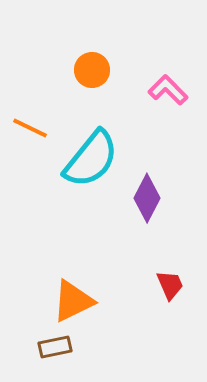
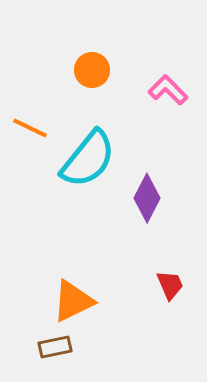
cyan semicircle: moved 3 px left
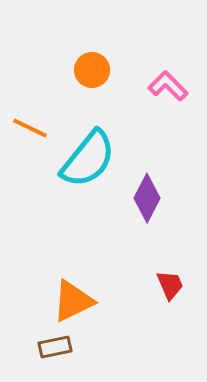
pink L-shape: moved 4 px up
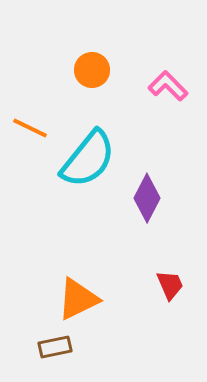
orange triangle: moved 5 px right, 2 px up
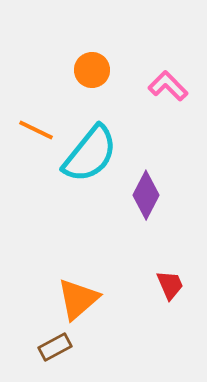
orange line: moved 6 px right, 2 px down
cyan semicircle: moved 2 px right, 5 px up
purple diamond: moved 1 px left, 3 px up
orange triangle: rotated 15 degrees counterclockwise
brown rectangle: rotated 16 degrees counterclockwise
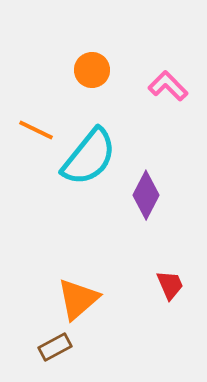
cyan semicircle: moved 1 px left, 3 px down
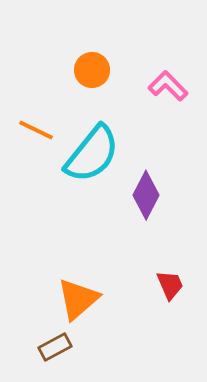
cyan semicircle: moved 3 px right, 3 px up
